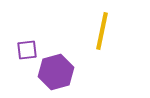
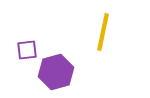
yellow line: moved 1 px right, 1 px down
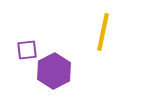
purple hexagon: moved 2 px left, 1 px up; rotated 12 degrees counterclockwise
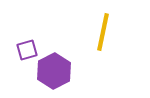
purple square: rotated 10 degrees counterclockwise
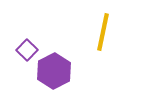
purple square: rotated 30 degrees counterclockwise
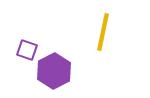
purple square: rotated 25 degrees counterclockwise
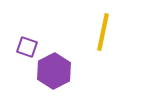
purple square: moved 3 px up
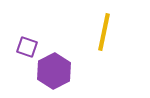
yellow line: moved 1 px right
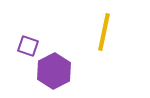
purple square: moved 1 px right, 1 px up
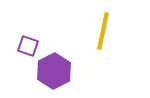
yellow line: moved 1 px left, 1 px up
